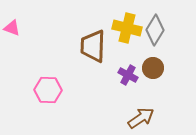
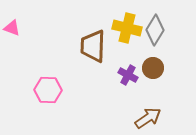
brown arrow: moved 7 px right
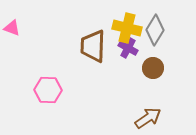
purple cross: moved 27 px up
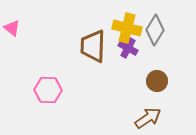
pink triangle: rotated 18 degrees clockwise
brown circle: moved 4 px right, 13 px down
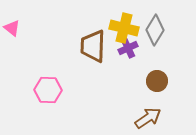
yellow cross: moved 3 px left
purple cross: rotated 36 degrees clockwise
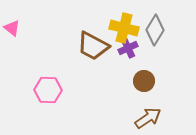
brown trapezoid: rotated 64 degrees counterclockwise
brown circle: moved 13 px left
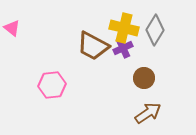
purple cross: moved 5 px left
brown circle: moved 3 px up
pink hexagon: moved 4 px right, 5 px up; rotated 8 degrees counterclockwise
brown arrow: moved 5 px up
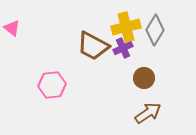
yellow cross: moved 2 px right, 1 px up; rotated 28 degrees counterclockwise
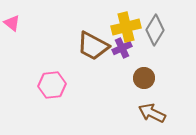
pink triangle: moved 5 px up
purple cross: moved 1 px left
brown arrow: moved 4 px right; rotated 120 degrees counterclockwise
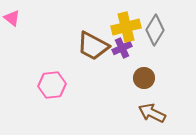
pink triangle: moved 5 px up
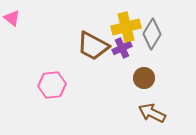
gray diamond: moved 3 px left, 4 px down
